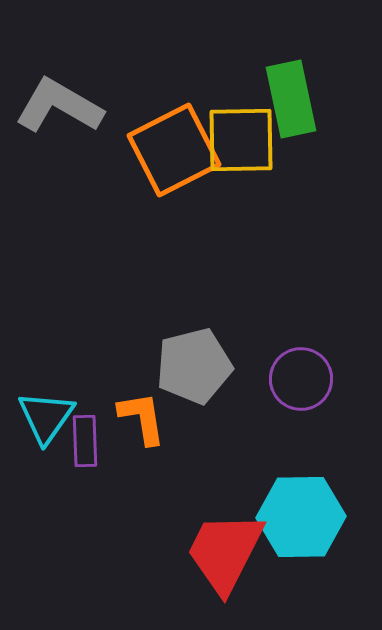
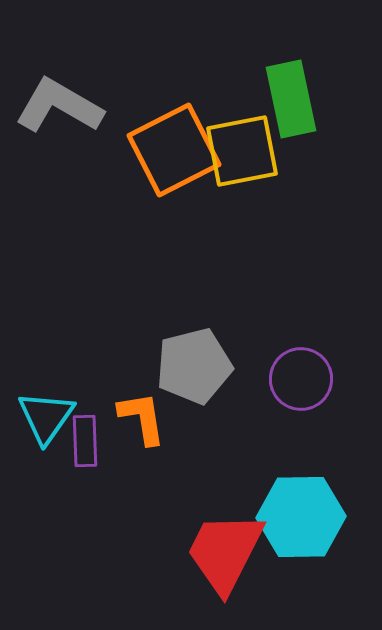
yellow square: moved 1 px right, 11 px down; rotated 10 degrees counterclockwise
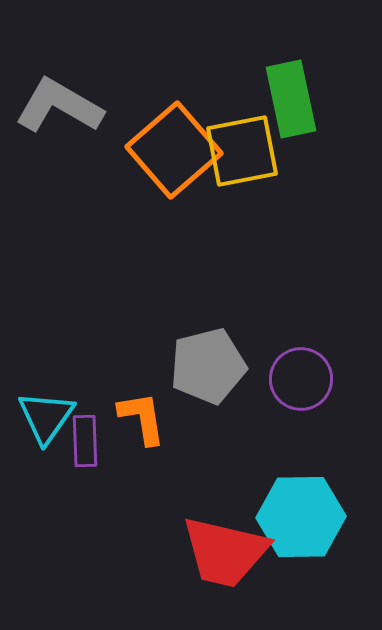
orange square: rotated 14 degrees counterclockwise
gray pentagon: moved 14 px right
red trapezoid: rotated 104 degrees counterclockwise
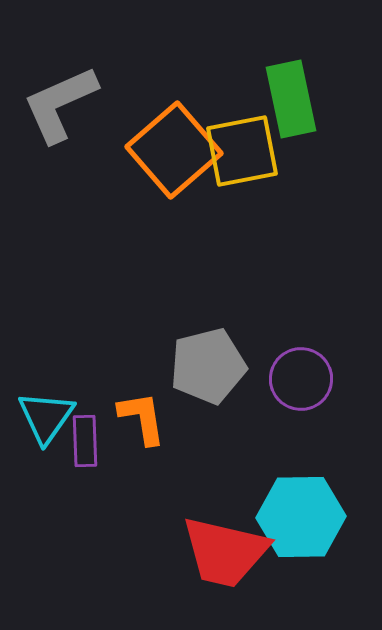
gray L-shape: moved 1 px right, 2 px up; rotated 54 degrees counterclockwise
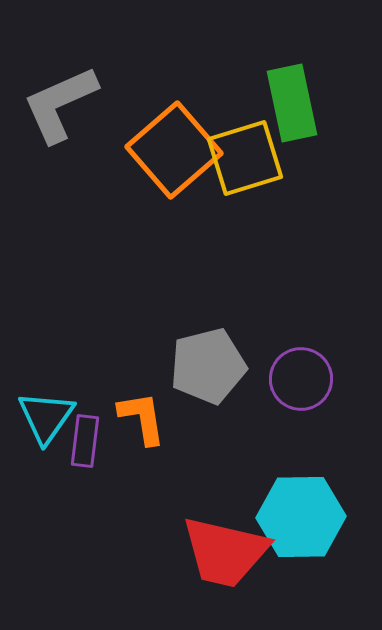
green rectangle: moved 1 px right, 4 px down
yellow square: moved 3 px right, 7 px down; rotated 6 degrees counterclockwise
purple rectangle: rotated 9 degrees clockwise
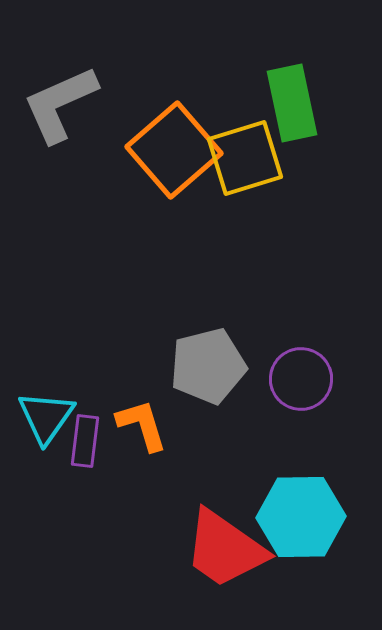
orange L-shape: moved 7 px down; rotated 8 degrees counterclockwise
red trapezoid: moved 3 px up; rotated 22 degrees clockwise
